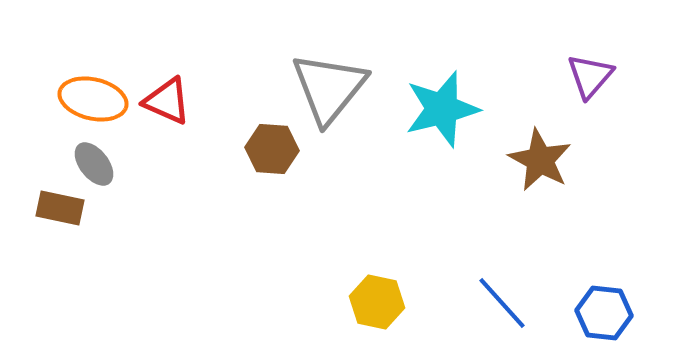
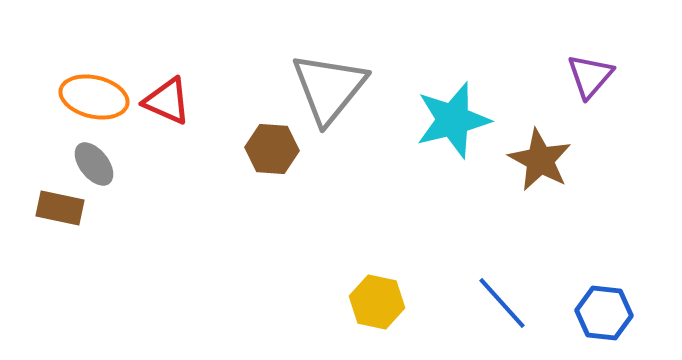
orange ellipse: moved 1 px right, 2 px up
cyan star: moved 11 px right, 11 px down
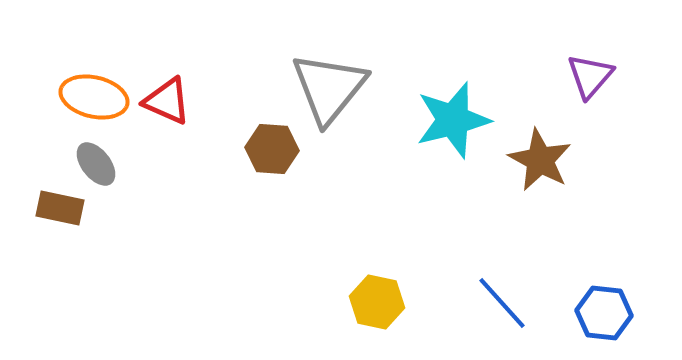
gray ellipse: moved 2 px right
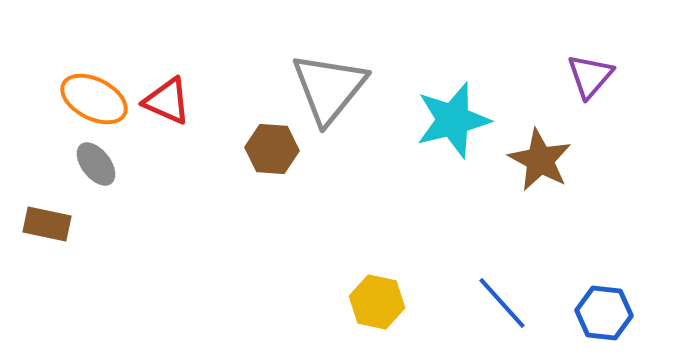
orange ellipse: moved 2 px down; rotated 14 degrees clockwise
brown rectangle: moved 13 px left, 16 px down
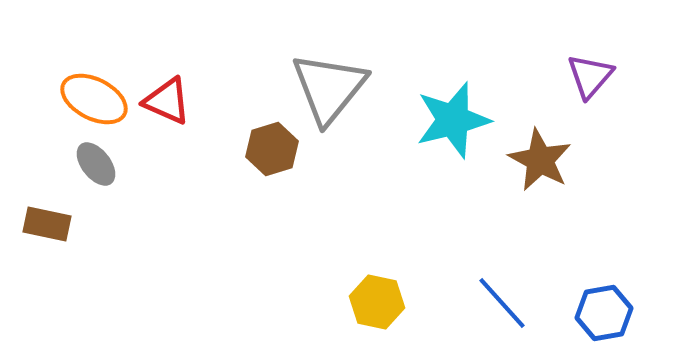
brown hexagon: rotated 21 degrees counterclockwise
blue hexagon: rotated 16 degrees counterclockwise
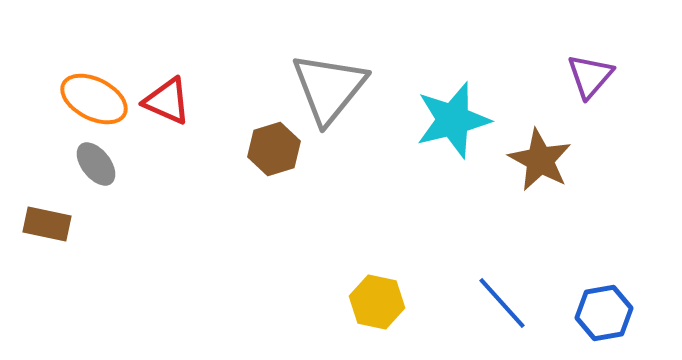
brown hexagon: moved 2 px right
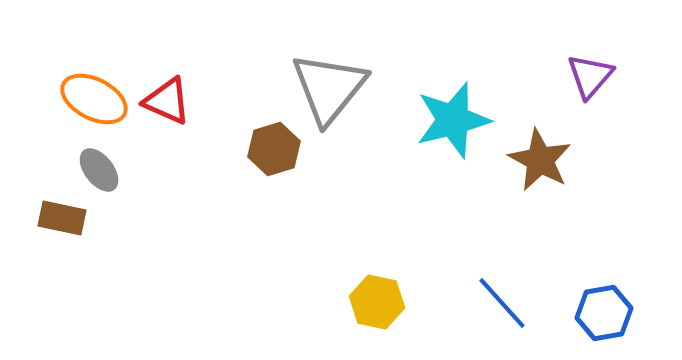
gray ellipse: moved 3 px right, 6 px down
brown rectangle: moved 15 px right, 6 px up
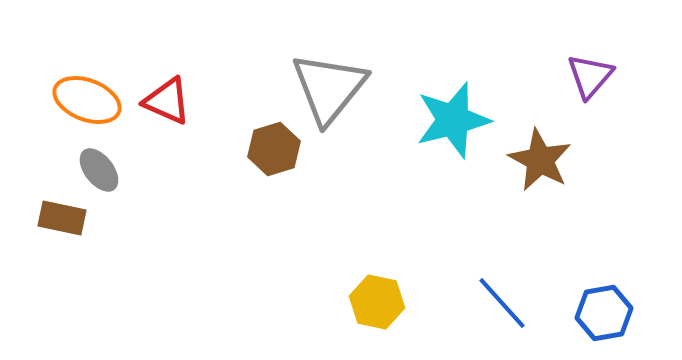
orange ellipse: moved 7 px left, 1 px down; rotated 6 degrees counterclockwise
